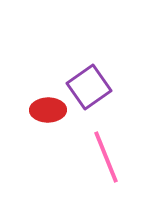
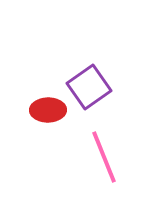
pink line: moved 2 px left
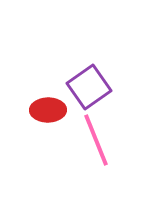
pink line: moved 8 px left, 17 px up
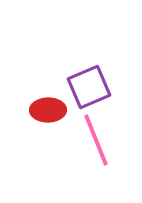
purple square: rotated 12 degrees clockwise
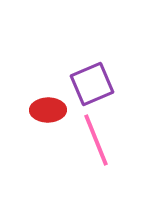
purple square: moved 3 px right, 3 px up
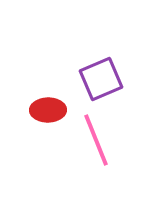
purple square: moved 9 px right, 5 px up
